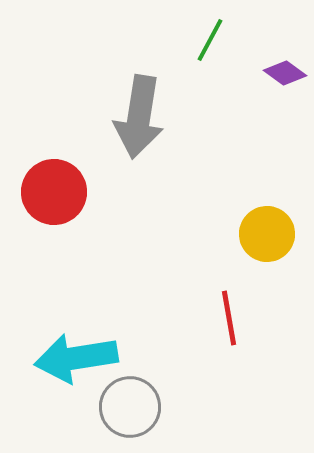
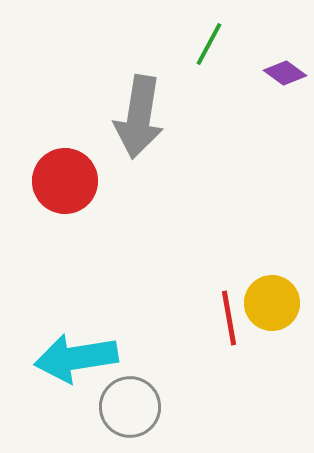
green line: moved 1 px left, 4 px down
red circle: moved 11 px right, 11 px up
yellow circle: moved 5 px right, 69 px down
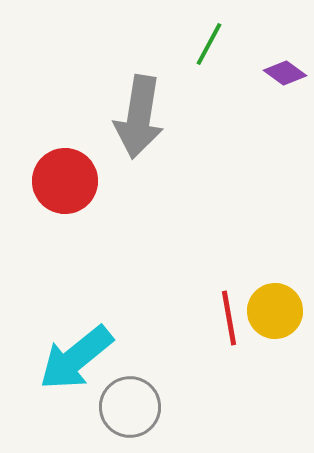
yellow circle: moved 3 px right, 8 px down
cyan arrow: rotated 30 degrees counterclockwise
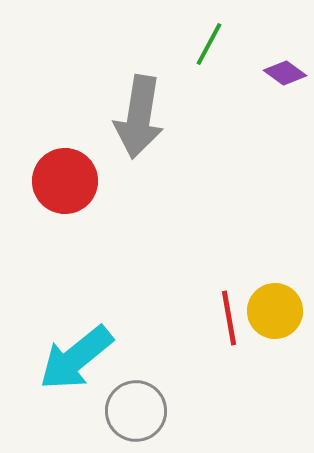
gray circle: moved 6 px right, 4 px down
